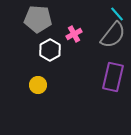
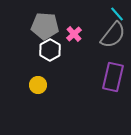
gray pentagon: moved 7 px right, 7 px down
pink cross: rotated 14 degrees counterclockwise
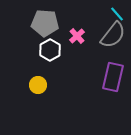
gray pentagon: moved 3 px up
pink cross: moved 3 px right, 2 px down
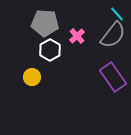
purple rectangle: rotated 48 degrees counterclockwise
yellow circle: moved 6 px left, 8 px up
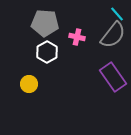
pink cross: moved 1 px down; rotated 35 degrees counterclockwise
white hexagon: moved 3 px left, 2 px down
yellow circle: moved 3 px left, 7 px down
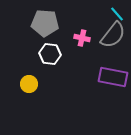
pink cross: moved 5 px right, 1 px down
white hexagon: moved 3 px right, 2 px down; rotated 25 degrees counterclockwise
purple rectangle: rotated 44 degrees counterclockwise
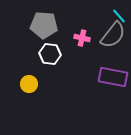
cyan line: moved 2 px right, 2 px down
gray pentagon: moved 1 px left, 2 px down
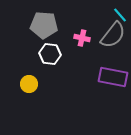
cyan line: moved 1 px right, 1 px up
